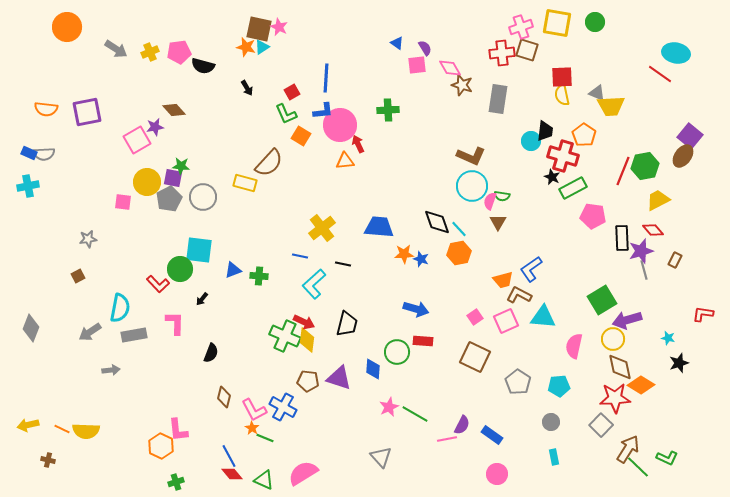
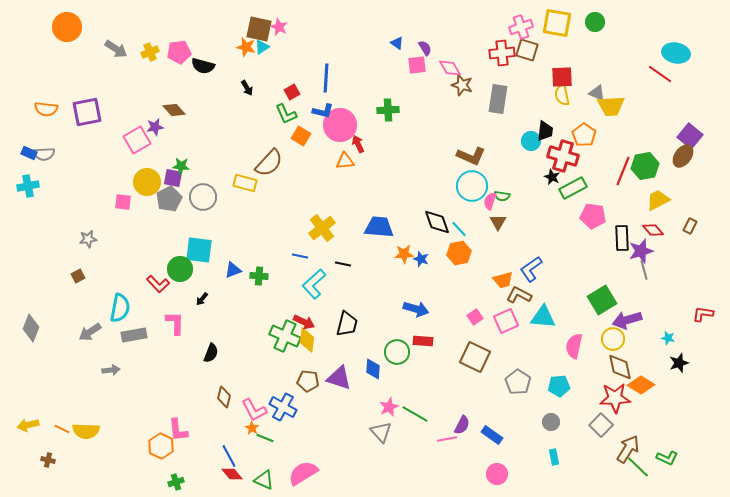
blue L-shape at (323, 111): rotated 20 degrees clockwise
brown rectangle at (675, 260): moved 15 px right, 34 px up
gray triangle at (381, 457): moved 25 px up
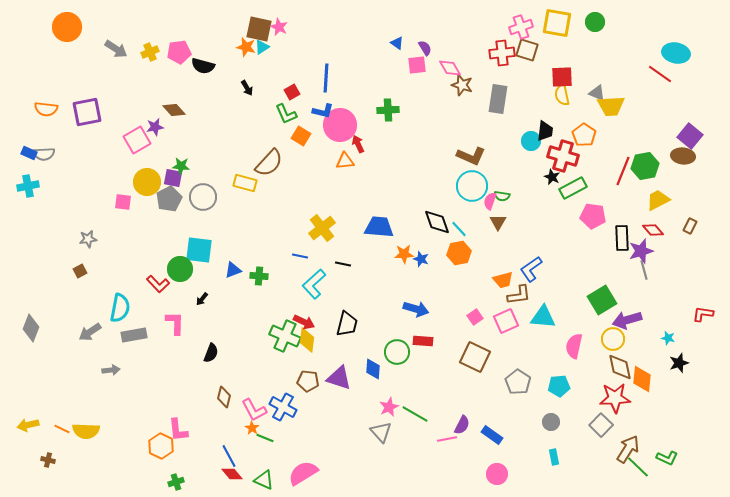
brown ellipse at (683, 156): rotated 60 degrees clockwise
brown square at (78, 276): moved 2 px right, 5 px up
brown L-shape at (519, 295): rotated 145 degrees clockwise
orange diamond at (641, 385): moved 1 px right, 6 px up; rotated 64 degrees clockwise
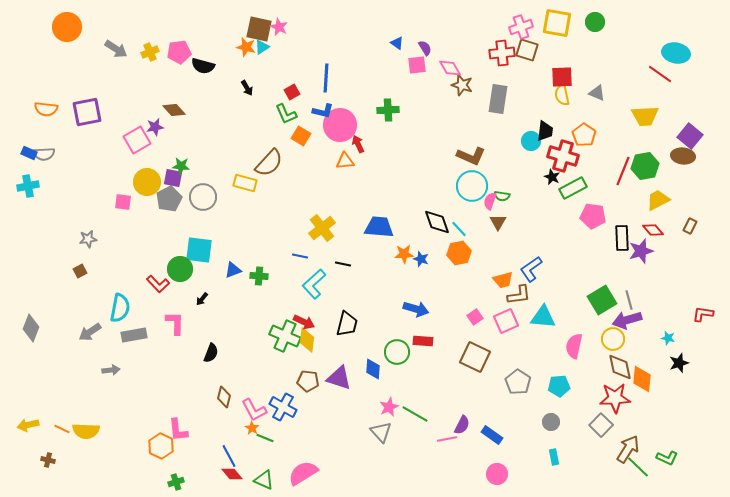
yellow trapezoid at (611, 106): moved 34 px right, 10 px down
gray line at (644, 270): moved 15 px left, 30 px down
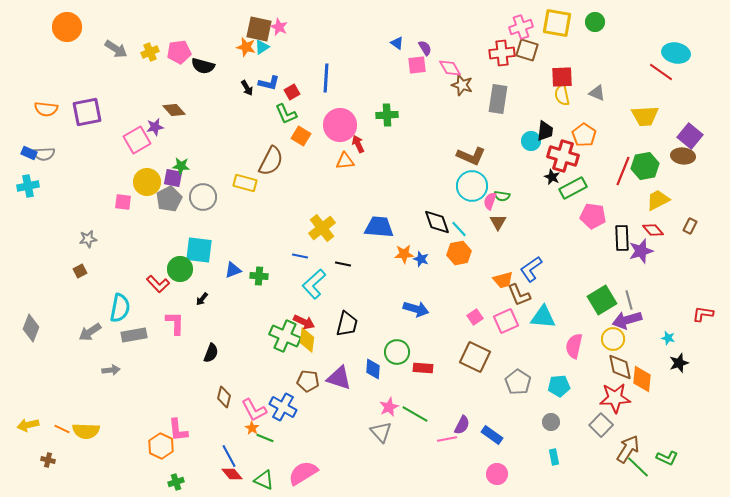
red line at (660, 74): moved 1 px right, 2 px up
green cross at (388, 110): moved 1 px left, 5 px down
blue L-shape at (323, 111): moved 54 px left, 28 px up
brown semicircle at (269, 163): moved 2 px right, 2 px up; rotated 16 degrees counterclockwise
brown L-shape at (519, 295): rotated 75 degrees clockwise
red rectangle at (423, 341): moved 27 px down
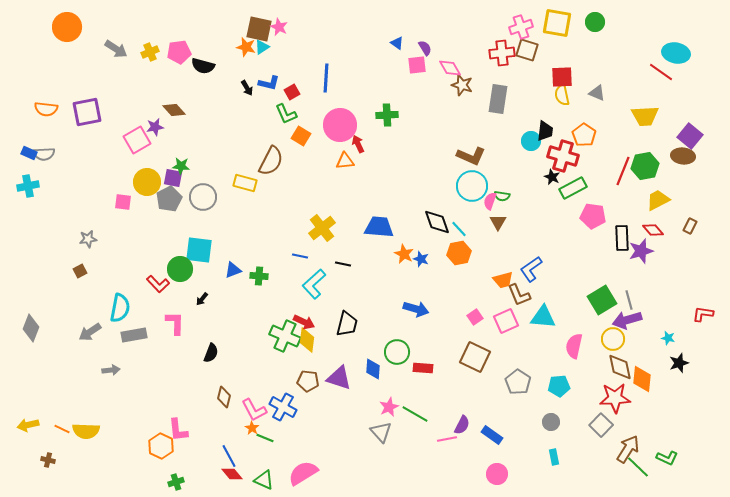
orange star at (404, 254): rotated 30 degrees clockwise
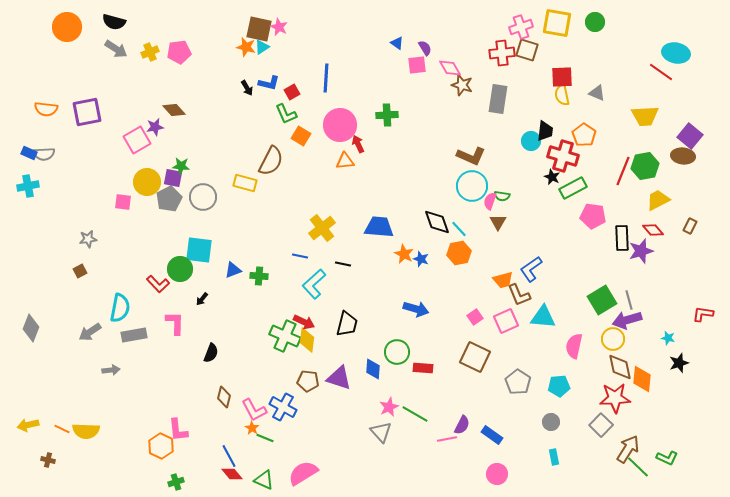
black semicircle at (203, 66): moved 89 px left, 44 px up
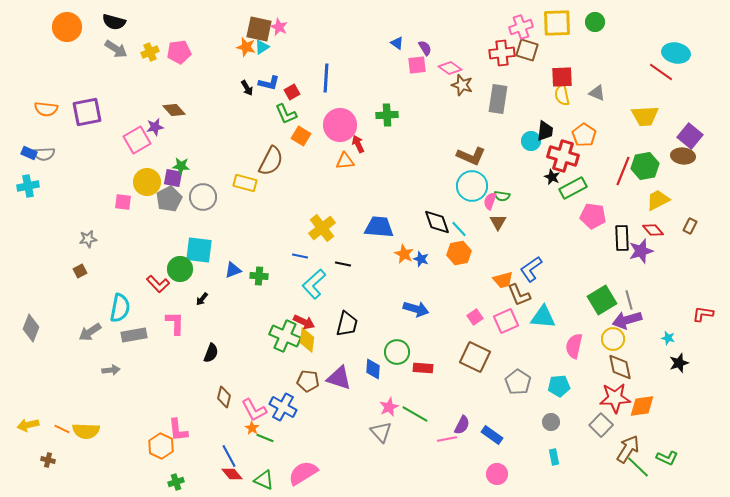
yellow square at (557, 23): rotated 12 degrees counterclockwise
pink diamond at (450, 68): rotated 25 degrees counterclockwise
orange diamond at (642, 379): moved 27 px down; rotated 76 degrees clockwise
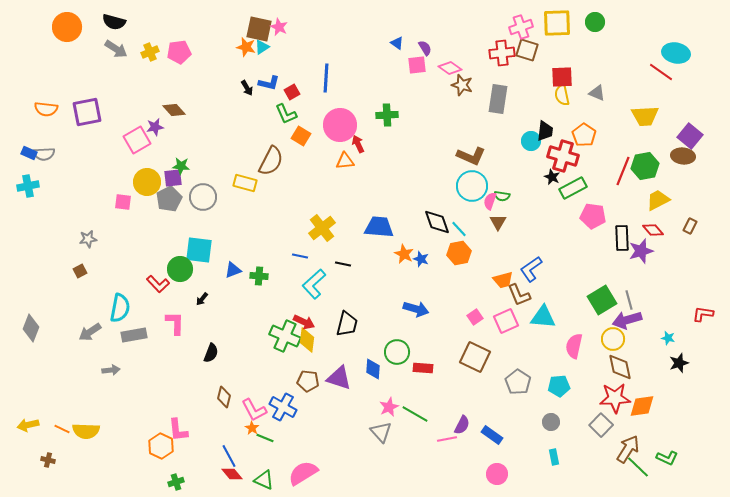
purple square at (173, 178): rotated 18 degrees counterclockwise
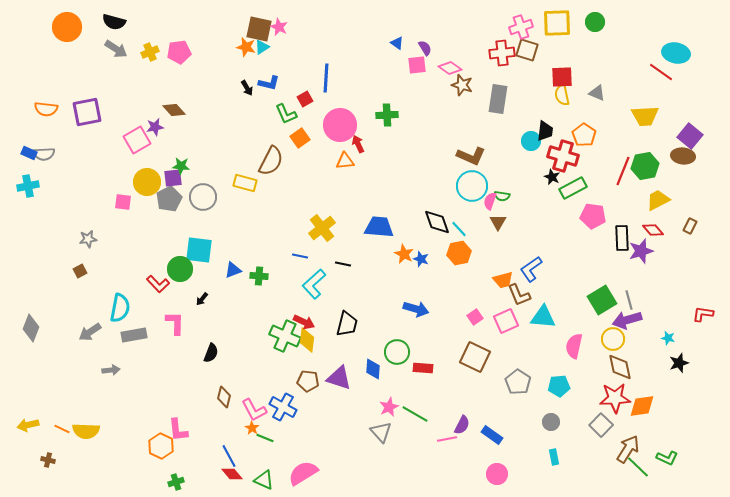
red square at (292, 92): moved 13 px right, 7 px down
orange square at (301, 136): moved 1 px left, 2 px down; rotated 24 degrees clockwise
